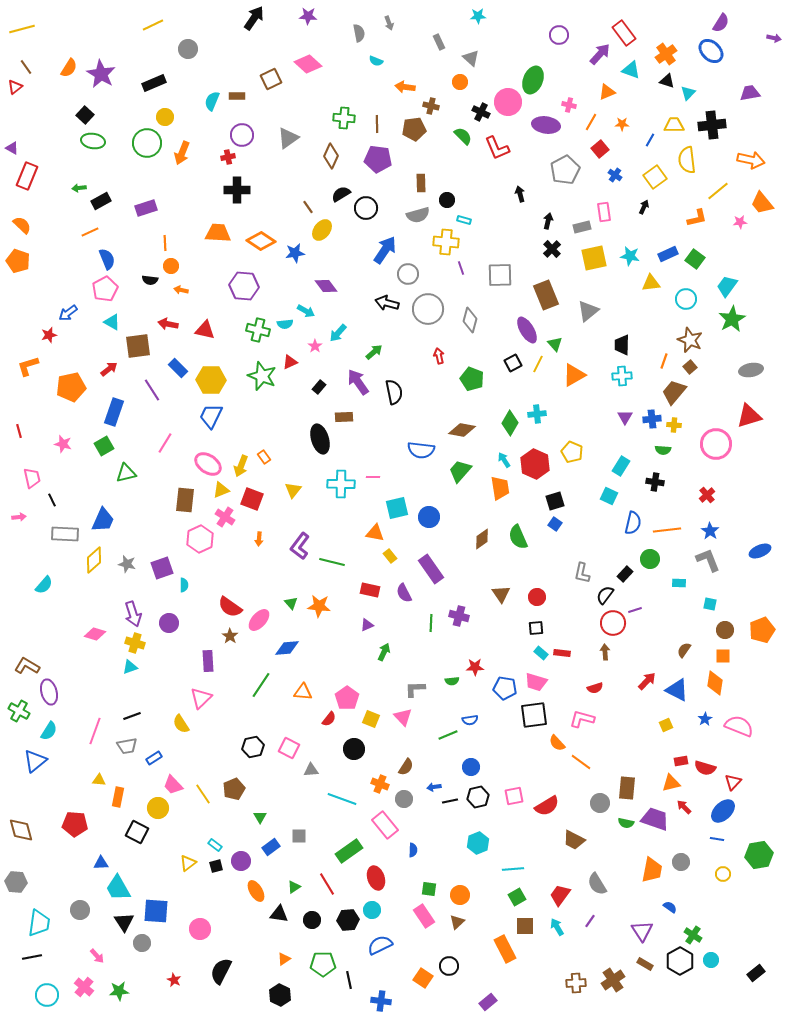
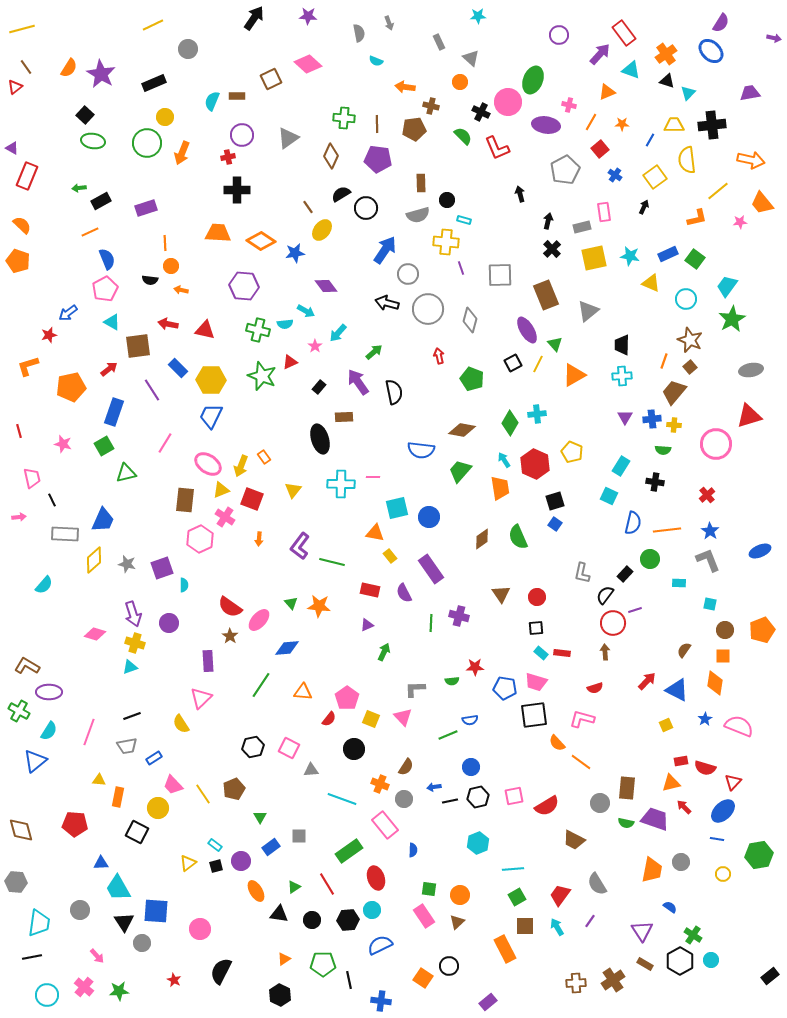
yellow triangle at (651, 283): rotated 30 degrees clockwise
purple ellipse at (49, 692): rotated 75 degrees counterclockwise
pink line at (95, 731): moved 6 px left, 1 px down
black rectangle at (756, 973): moved 14 px right, 3 px down
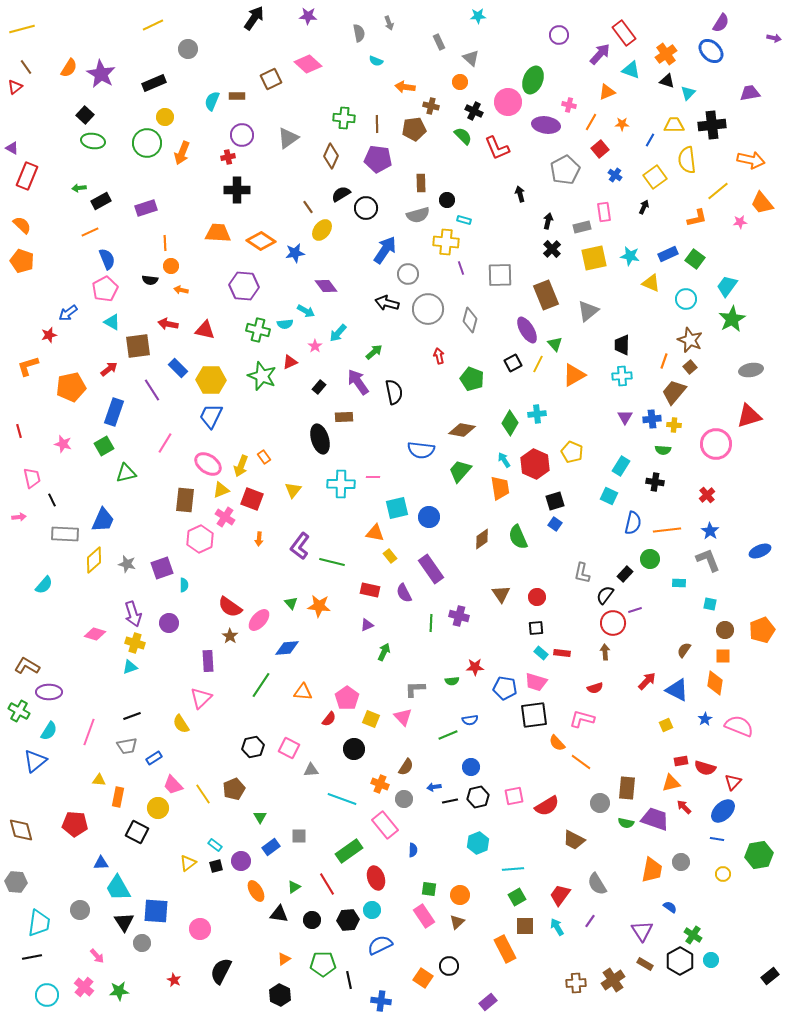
black cross at (481, 112): moved 7 px left, 1 px up
orange pentagon at (18, 261): moved 4 px right
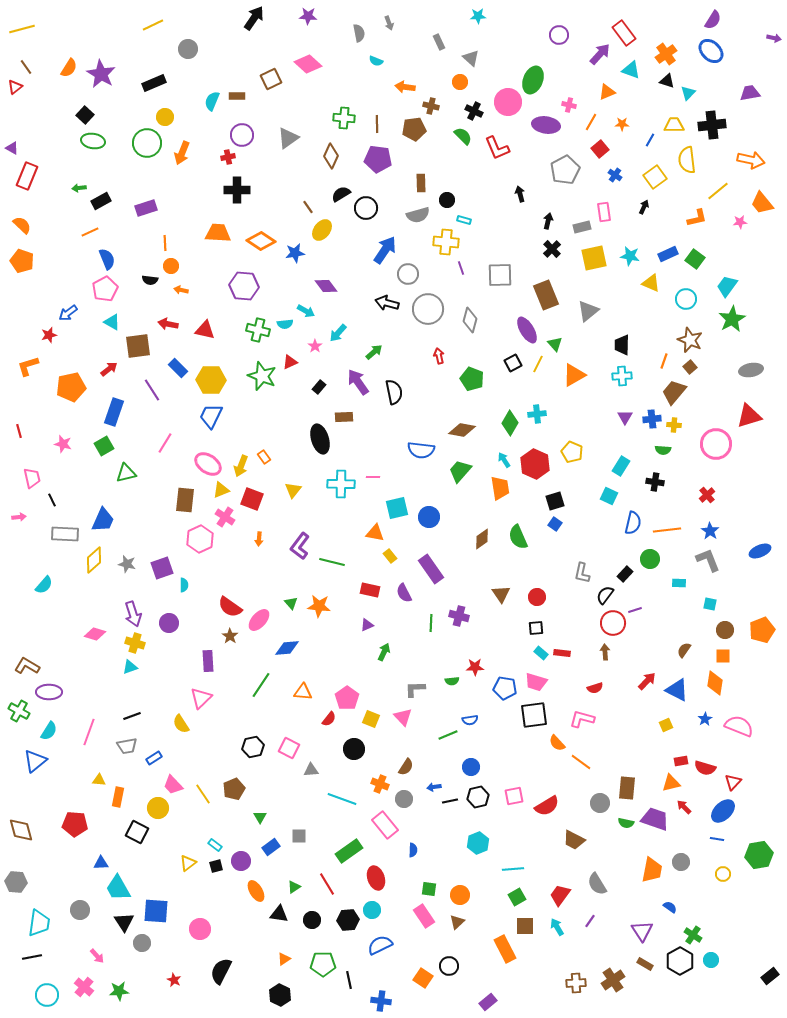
purple semicircle at (721, 23): moved 8 px left, 3 px up
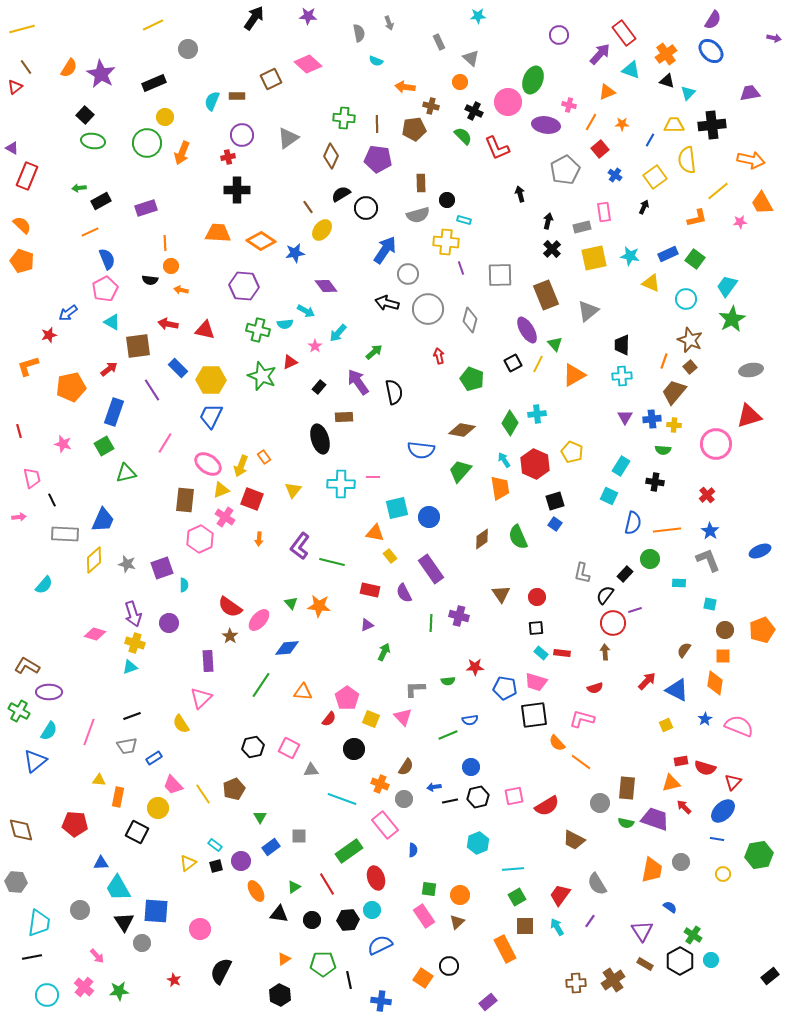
orange trapezoid at (762, 203): rotated 10 degrees clockwise
green semicircle at (452, 681): moved 4 px left
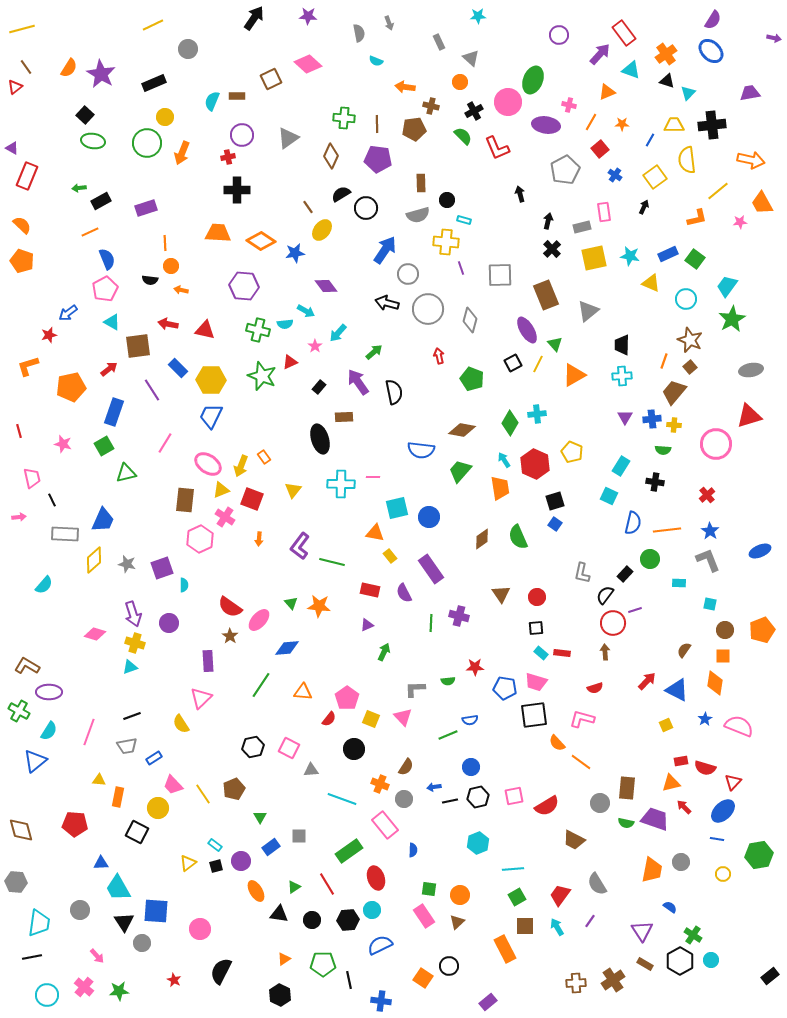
black cross at (474, 111): rotated 36 degrees clockwise
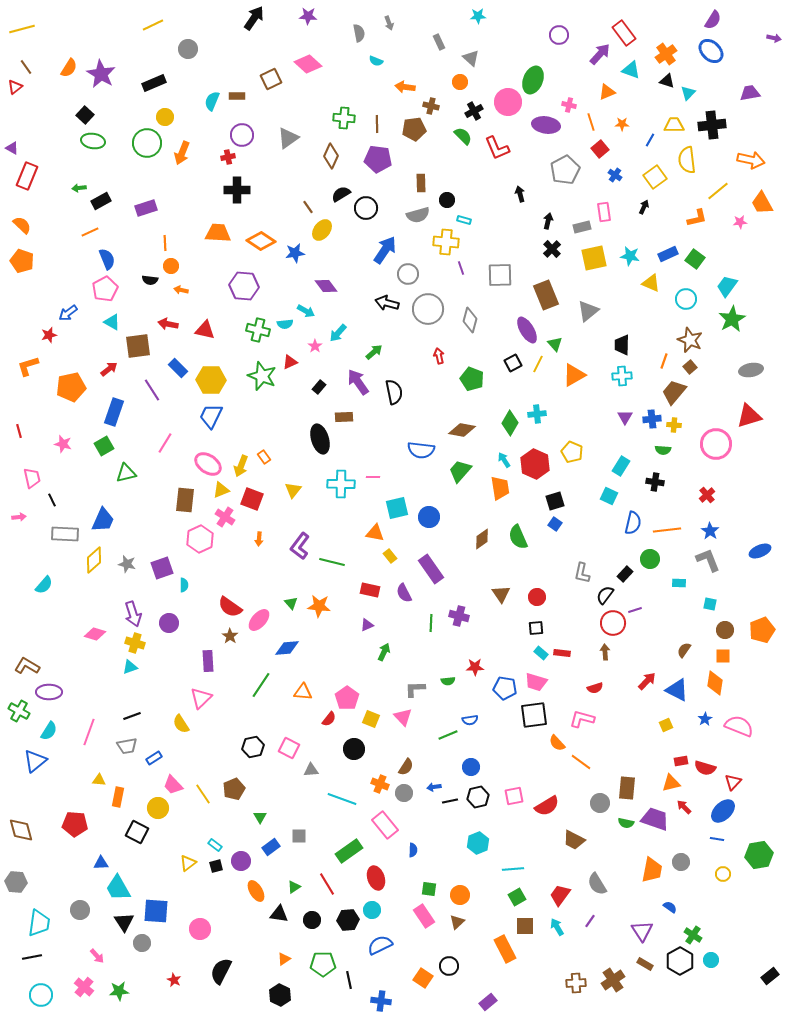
orange line at (591, 122): rotated 48 degrees counterclockwise
gray circle at (404, 799): moved 6 px up
cyan circle at (47, 995): moved 6 px left
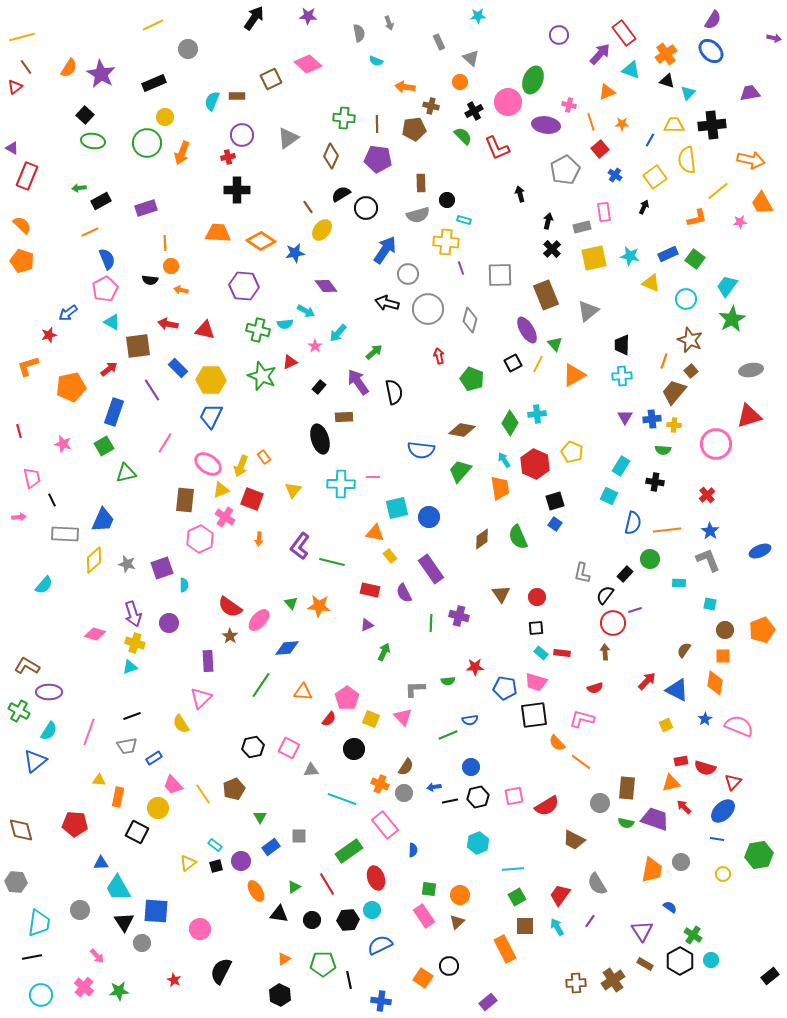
yellow line at (22, 29): moved 8 px down
brown square at (690, 367): moved 1 px right, 4 px down
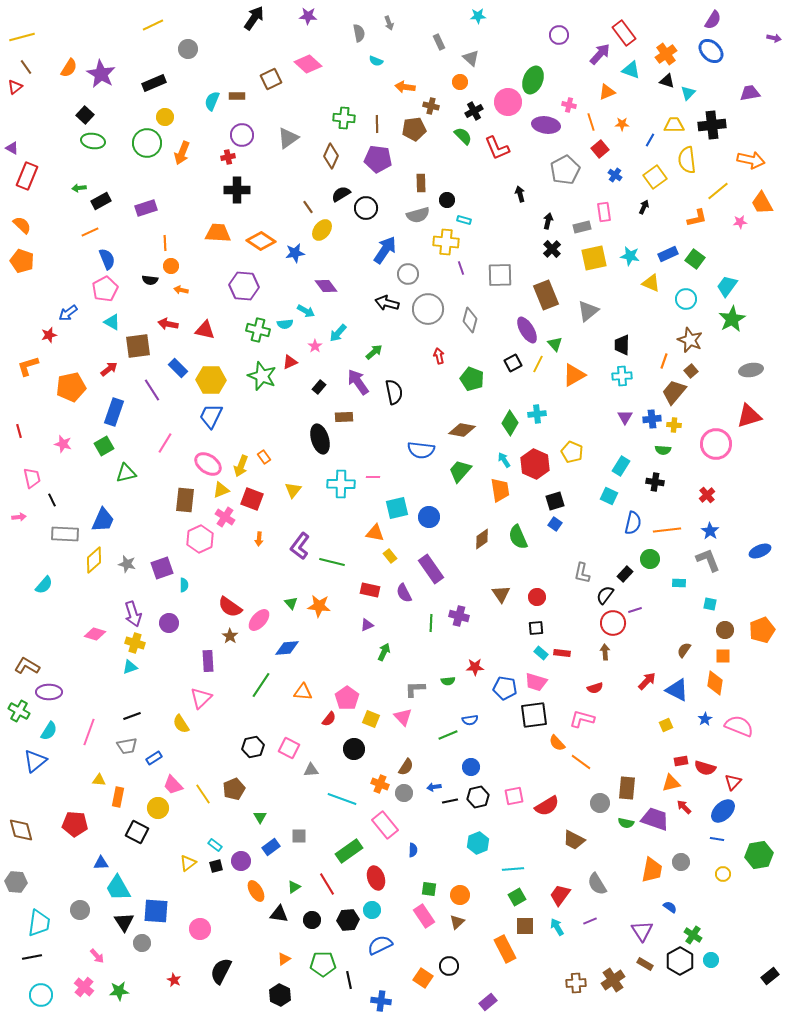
orange trapezoid at (500, 488): moved 2 px down
purple line at (590, 921): rotated 32 degrees clockwise
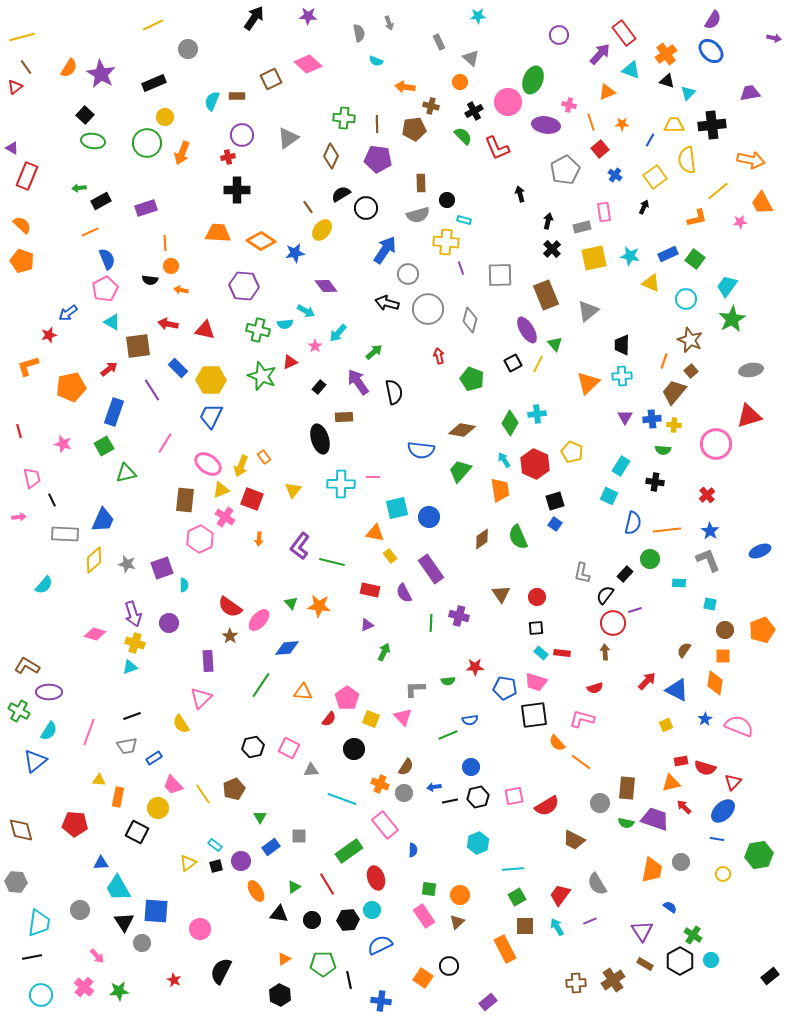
orange triangle at (574, 375): moved 14 px right, 8 px down; rotated 15 degrees counterclockwise
